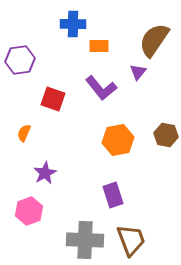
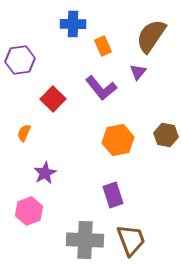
brown semicircle: moved 3 px left, 4 px up
orange rectangle: moved 4 px right; rotated 66 degrees clockwise
red square: rotated 25 degrees clockwise
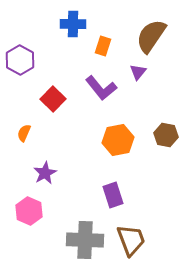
orange rectangle: rotated 42 degrees clockwise
purple hexagon: rotated 24 degrees counterclockwise
pink hexagon: rotated 16 degrees counterclockwise
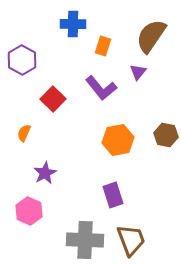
purple hexagon: moved 2 px right
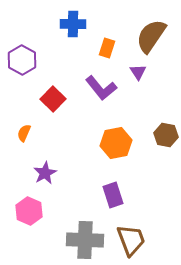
orange rectangle: moved 4 px right, 2 px down
purple triangle: rotated 12 degrees counterclockwise
orange hexagon: moved 2 px left, 3 px down
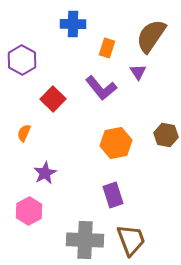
pink hexagon: rotated 8 degrees clockwise
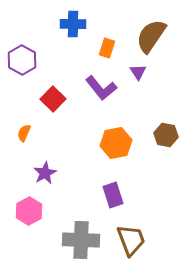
gray cross: moved 4 px left
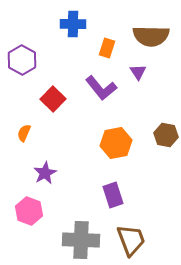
brown semicircle: rotated 123 degrees counterclockwise
pink hexagon: rotated 12 degrees counterclockwise
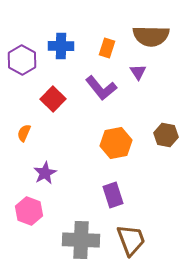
blue cross: moved 12 px left, 22 px down
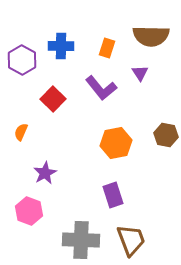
purple triangle: moved 2 px right, 1 px down
orange semicircle: moved 3 px left, 1 px up
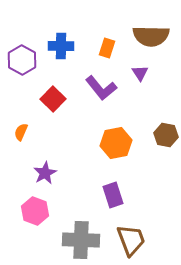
pink hexagon: moved 6 px right
